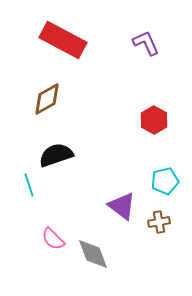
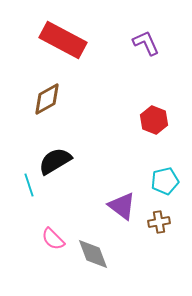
red hexagon: rotated 8 degrees counterclockwise
black semicircle: moved 1 px left, 6 px down; rotated 12 degrees counterclockwise
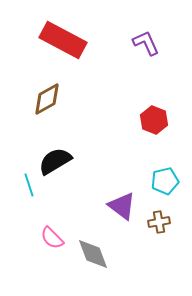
pink semicircle: moved 1 px left, 1 px up
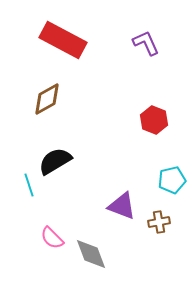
cyan pentagon: moved 7 px right, 1 px up
purple triangle: rotated 16 degrees counterclockwise
gray diamond: moved 2 px left
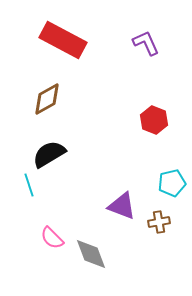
black semicircle: moved 6 px left, 7 px up
cyan pentagon: moved 3 px down
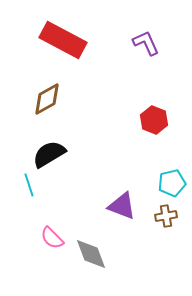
brown cross: moved 7 px right, 6 px up
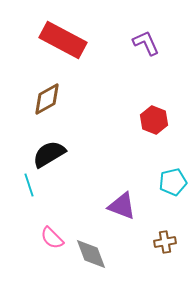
cyan pentagon: moved 1 px right, 1 px up
brown cross: moved 1 px left, 26 px down
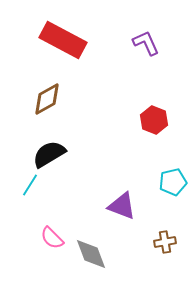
cyan line: moved 1 px right; rotated 50 degrees clockwise
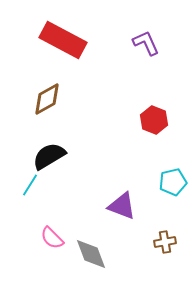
black semicircle: moved 2 px down
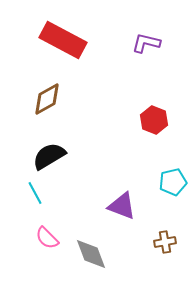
purple L-shape: rotated 52 degrees counterclockwise
cyan line: moved 5 px right, 8 px down; rotated 60 degrees counterclockwise
pink semicircle: moved 5 px left
